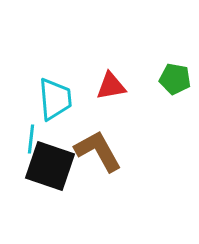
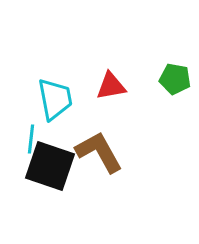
cyan trapezoid: rotated 6 degrees counterclockwise
brown L-shape: moved 1 px right, 1 px down
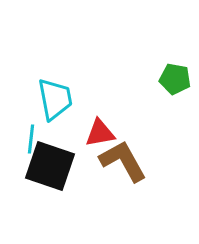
red triangle: moved 11 px left, 47 px down
brown L-shape: moved 24 px right, 9 px down
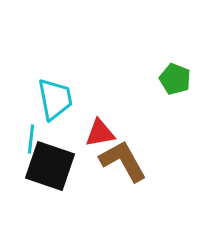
green pentagon: rotated 12 degrees clockwise
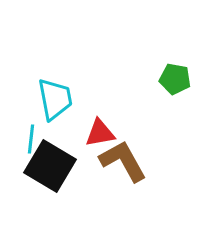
green pentagon: rotated 12 degrees counterclockwise
black square: rotated 12 degrees clockwise
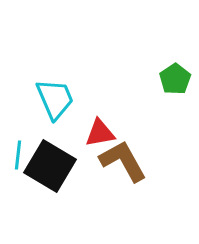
green pentagon: rotated 28 degrees clockwise
cyan trapezoid: rotated 12 degrees counterclockwise
cyan line: moved 13 px left, 16 px down
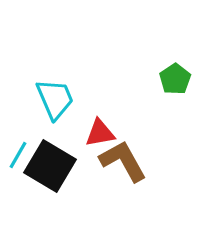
cyan line: rotated 24 degrees clockwise
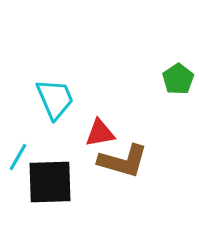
green pentagon: moved 3 px right
cyan line: moved 2 px down
brown L-shape: rotated 135 degrees clockwise
black square: moved 16 px down; rotated 33 degrees counterclockwise
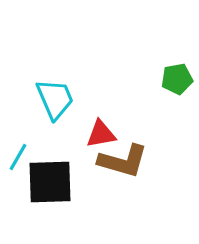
green pentagon: moved 1 px left; rotated 24 degrees clockwise
red triangle: moved 1 px right, 1 px down
